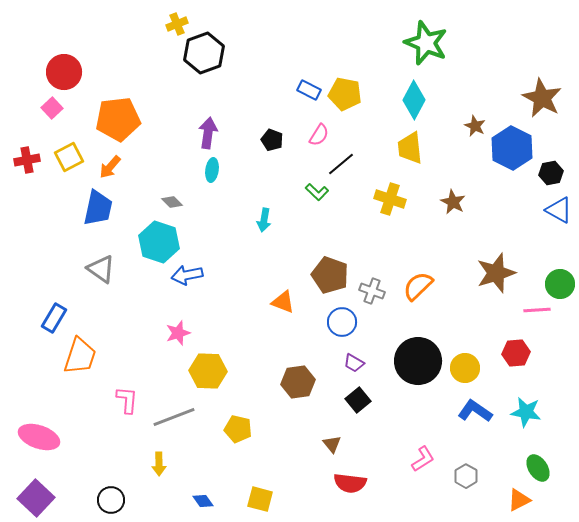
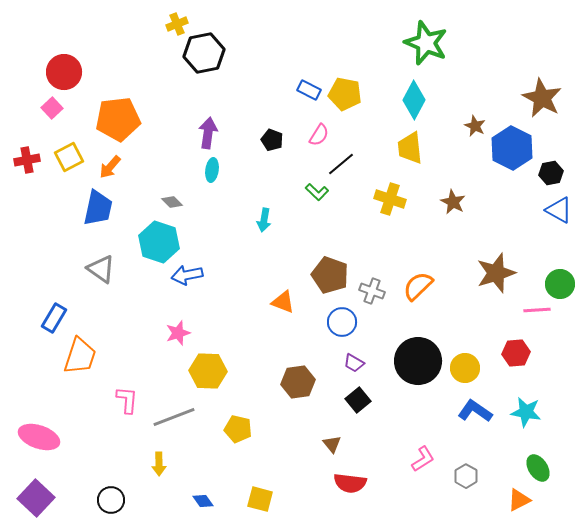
black hexagon at (204, 53): rotated 9 degrees clockwise
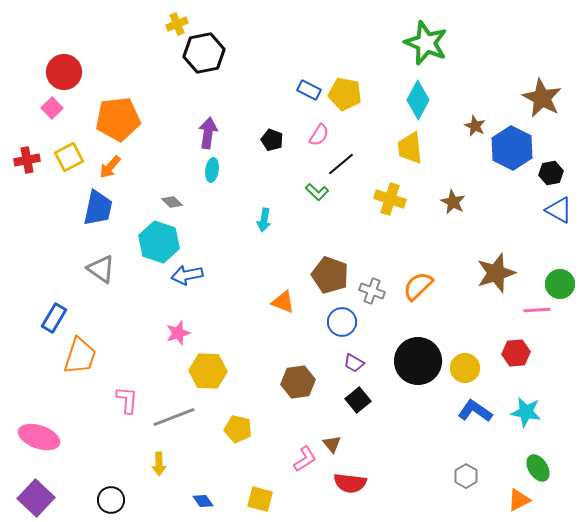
cyan diamond at (414, 100): moved 4 px right
pink L-shape at (423, 459): moved 118 px left
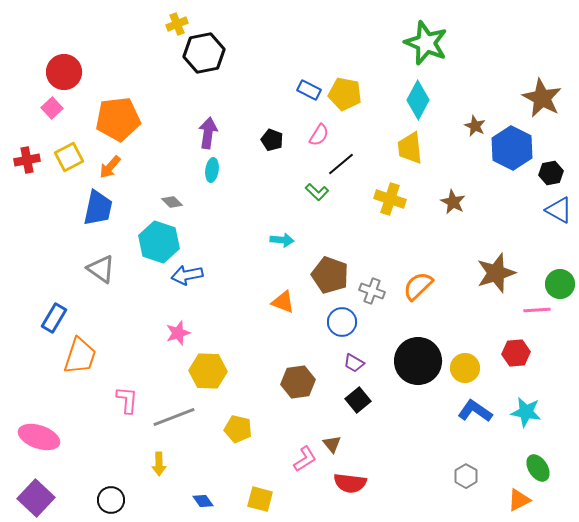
cyan arrow at (264, 220): moved 18 px right, 20 px down; rotated 95 degrees counterclockwise
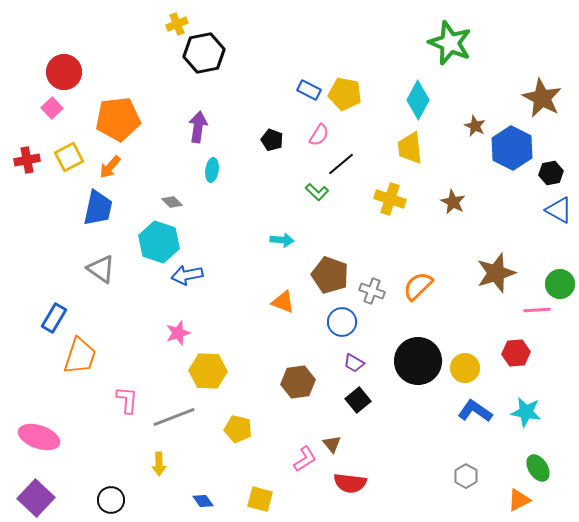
green star at (426, 43): moved 24 px right
purple arrow at (208, 133): moved 10 px left, 6 px up
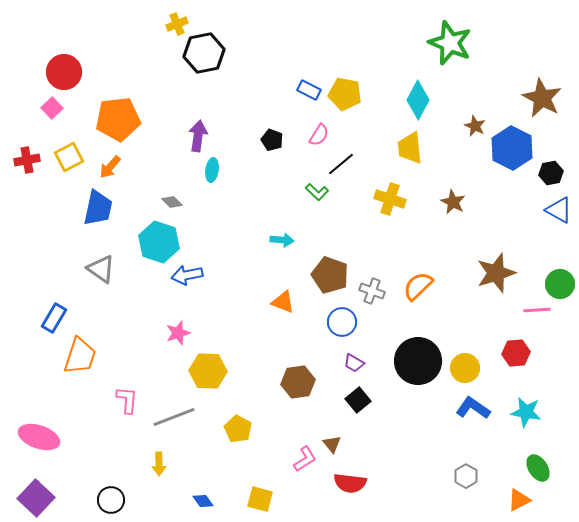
purple arrow at (198, 127): moved 9 px down
blue L-shape at (475, 411): moved 2 px left, 3 px up
yellow pentagon at (238, 429): rotated 16 degrees clockwise
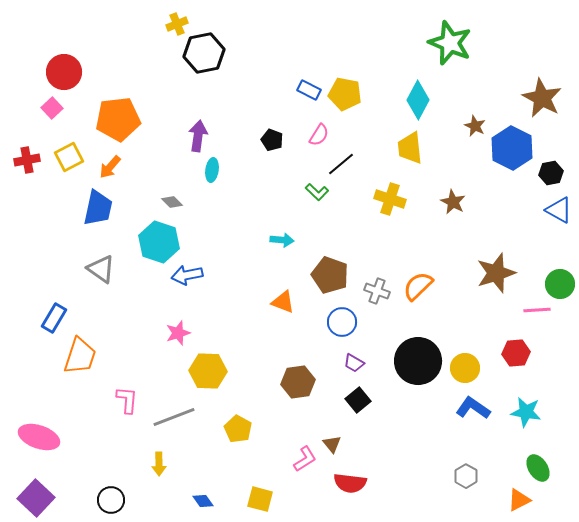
gray cross at (372, 291): moved 5 px right
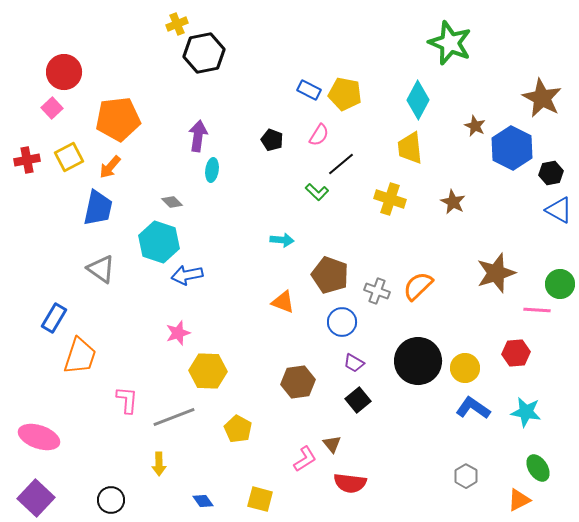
pink line at (537, 310): rotated 8 degrees clockwise
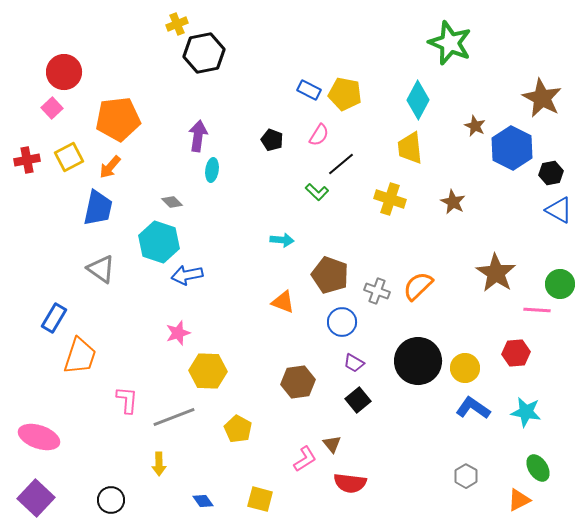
brown star at (496, 273): rotated 21 degrees counterclockwise
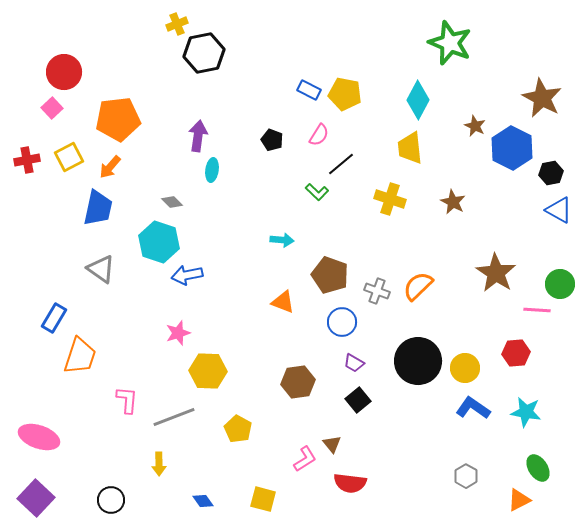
yellow square at (260, 499): moved 3 px right
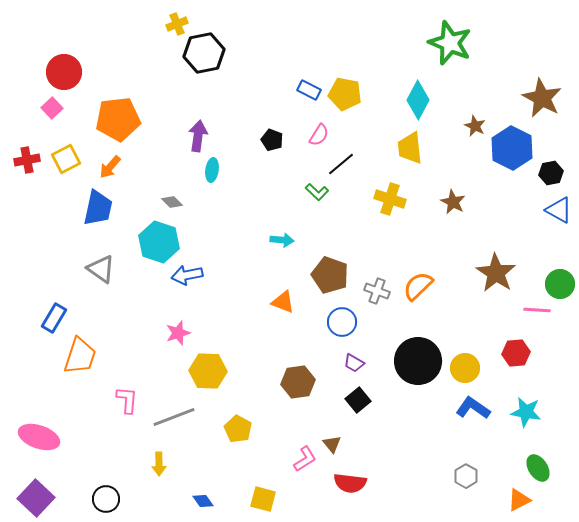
yellow square at (69, 157): moved 3 px left, 2 px down
black circle at (111, 500): moved 5 px left, 1 px up
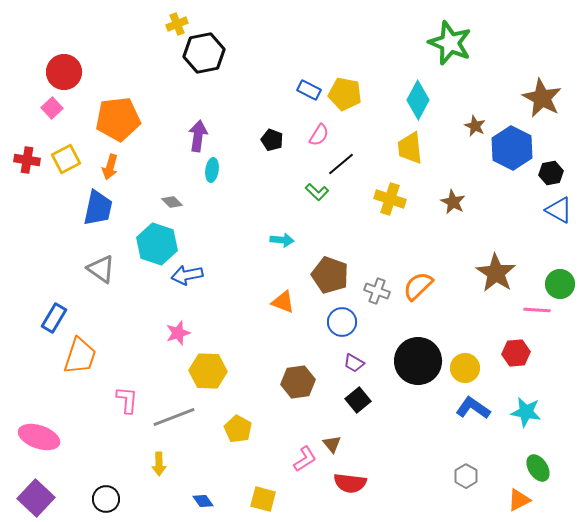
red cross at (27, 160): rotated 20 degrees clockwise
orange arrow at (110, 167): rotated 25 degrees counterclockwise
cyan hexagon at (159, 242): moved 2 px left, 2 px down
